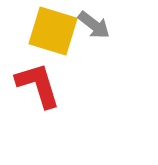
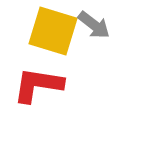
red L-shape: rotated 64 degrees counterclockwise
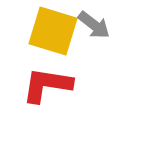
red L-shape: moved 9 px right
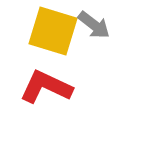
red L-shape: moved 1 px left, 2 px down; rotated 16 degrees clockwise
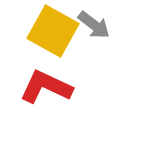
yellow square: rotated 12 degrees clockwise
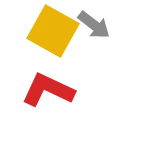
red L-shape: moved 2 px right, 3 px down
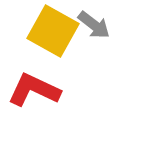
red L-shape: moved 14 px left
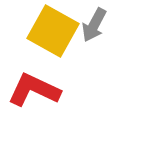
gray arrow: rotated 80 degrees clockwise
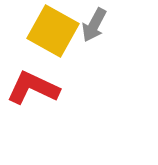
red L-shape: moved 1 px left, 2 px up
